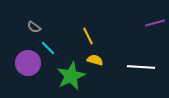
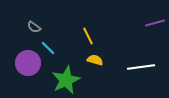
white line: rotated 12 degrees counterclockwise
green star: moved 5 px left, 4 px down
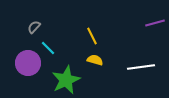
gray semicircle: rotated 96 degrees clockwise
yellow line: moved 4 px right
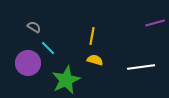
gray semicircle: rotated 80 degrees clockwise
yellow line: rotated 36 degrees clockwise
